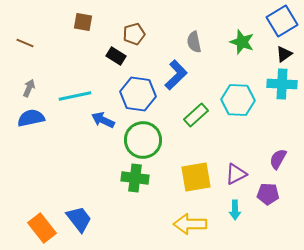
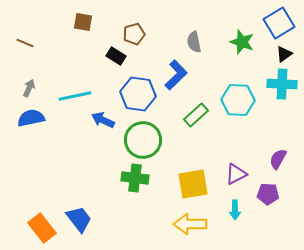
blue square: moved 3 px left, 2 px down
yellow square: moved 3 px left, 7 px down
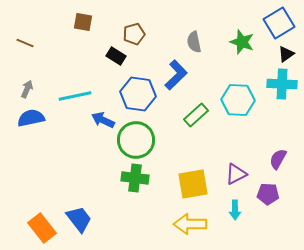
black triangle: moved 2 px right
gray arrow: moved 2 px left, 1 px down
green circle: moved 7 px left
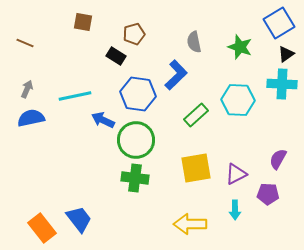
green star: moved 2 px left, 5 px down
yellow square: moved 3 px right, 16 px up
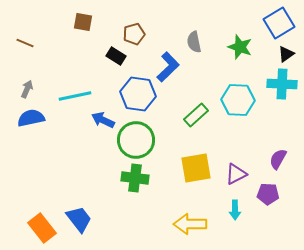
blue L-shape: moved 8 px left, 8 px up
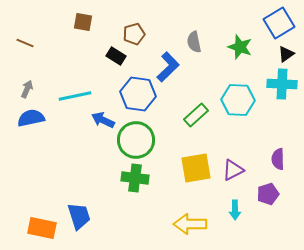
purple semicircle: rotated 30 degrees counterclockwise
purple triangle: moved 3 px left, 4 px up
purple pentagon: rotated 20 degrees counterclockwise
blue trapezoid: moved 3 px up; rotated 20 degrees clockwise
orange rectangle: rotated 40 degrees counterclockwise
